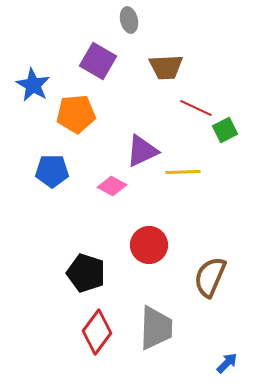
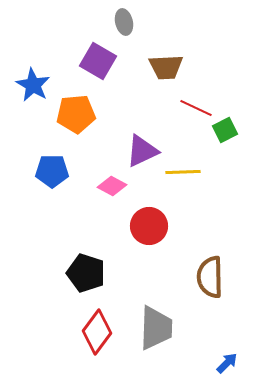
gray ellipse: moved 5 px left, 2 px down
red circle: moved 19 px up
brown semicircle: rotated 24 degrees counterclockwise
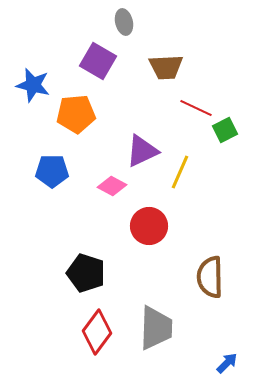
blue star: rotated 16 degrees counterclockwise
yellow line: moved 3 px left; rotated 64 degrees counterclockwise
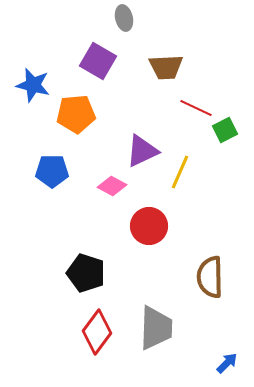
gray ellipse: moved 4 px up
